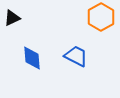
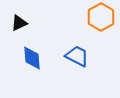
black triangle: moved 7 px right, 5 px down
blue trapezoid: moved 1 px right
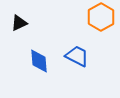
blue diamond: moved 7 px right, 3 px down
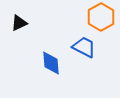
blue trapezoid: moved 7 px right, 9 px up
blue diamond: moved 12 px right, 2 px down
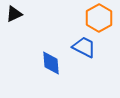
orange hexagon: moved 2 px left, 1 px down
black triangle: moved 5 px left, 9 px up
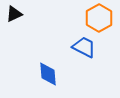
blue diamond: moved 3 px left, 11 px down
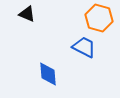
black triangle: moved 13 px right; rotated 48 degrees clockwise
orange hexagon: rotated 16 degrees counterclockwise
